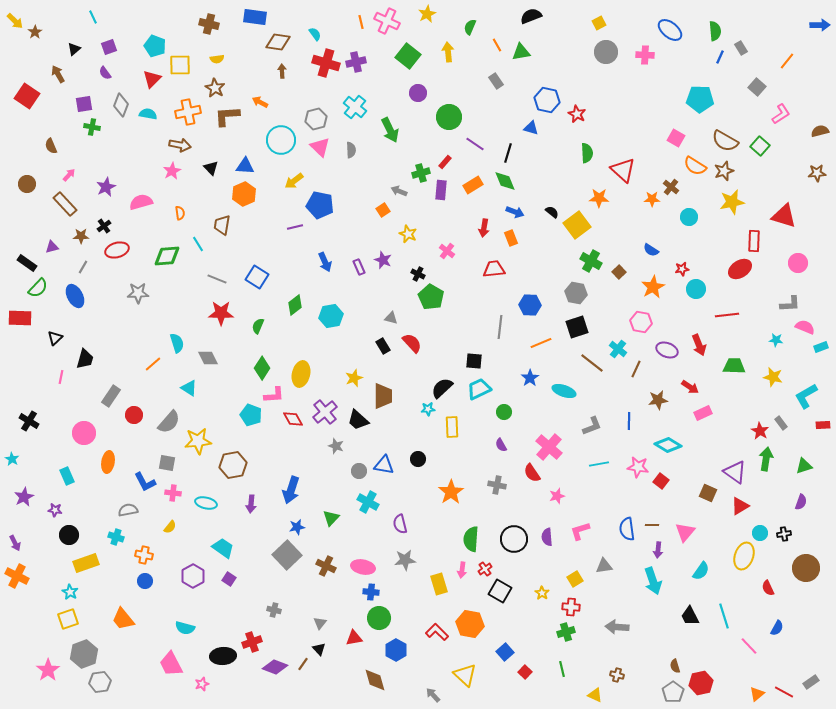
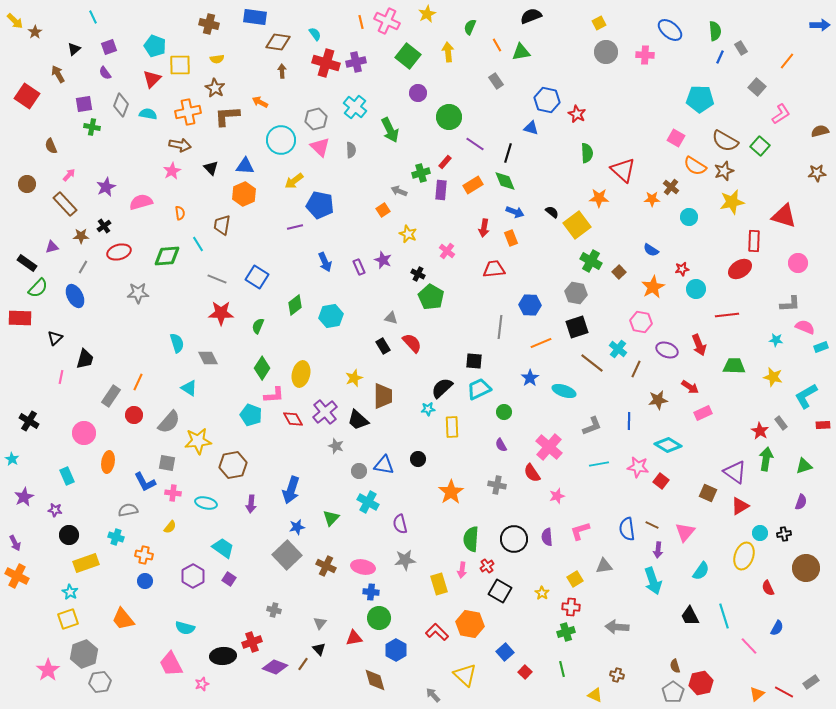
red ellipse at (117, 250): moved 2 px right, 2 px down
orange line at (153, 364): moved 15 px left, 18 px down; rotated 24 degrees counterclockwise
brown line at (652, 525): rotated 24 degrees clockwise
red cross at (485, 569): moved 2 px right, 3 px up
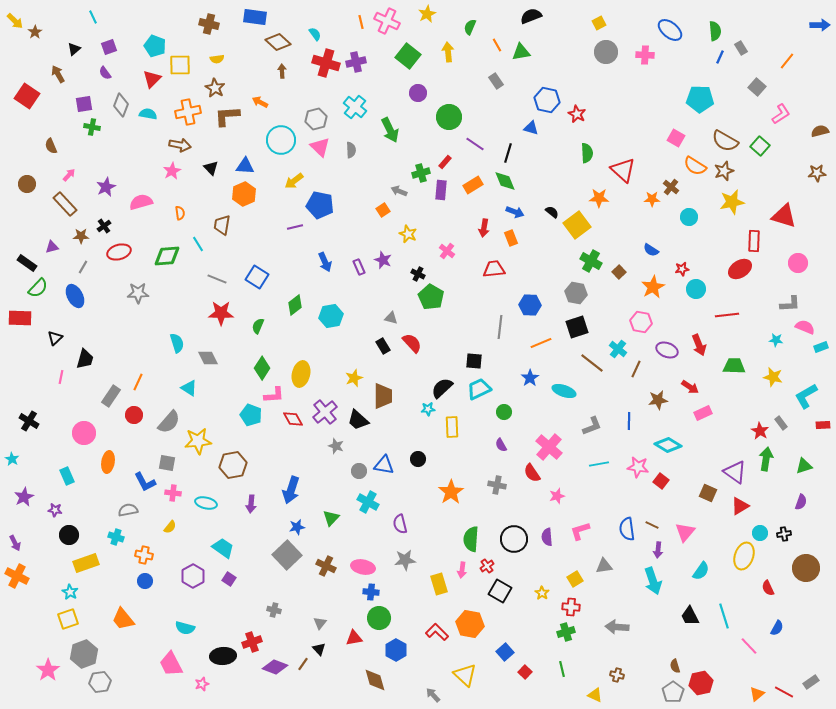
brown diamond at (278, 42): rotated 35 degrees clockwise
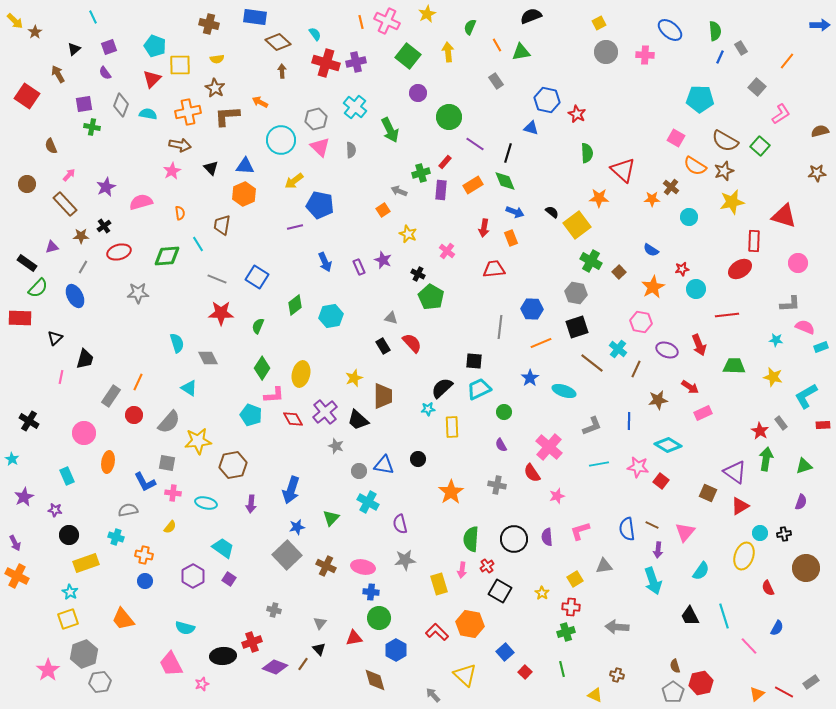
blue hexagon at (530, 305): moved 2 px right, 4 px down
